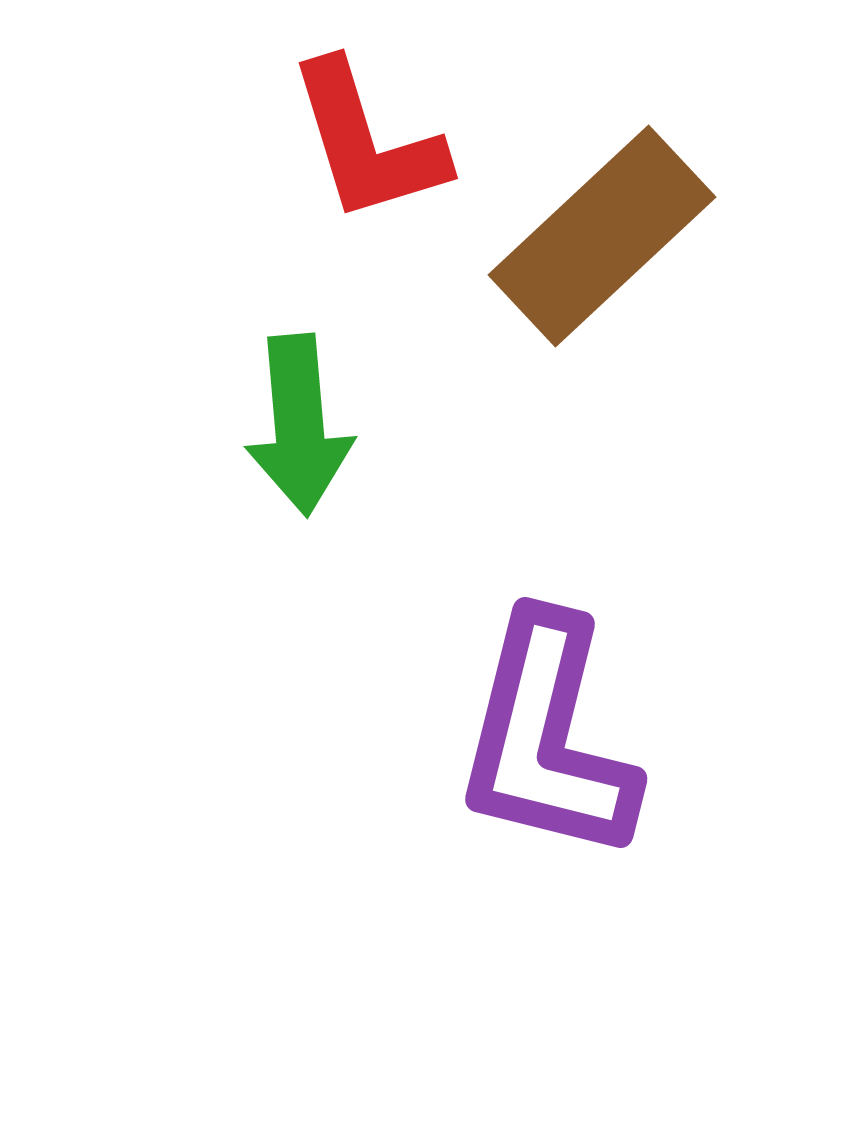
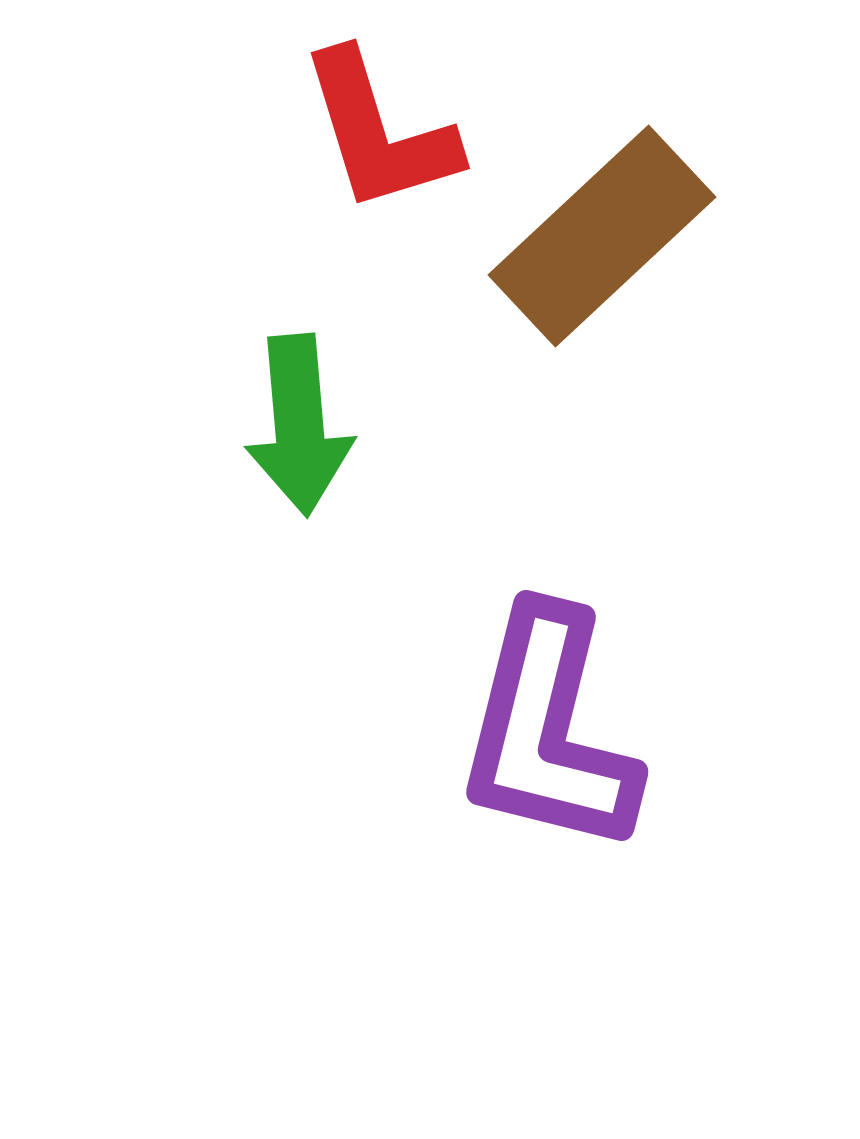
red L-shape: moved 12 px right, 10 px up
purple L-shape: moved 1 px right, 7 px up
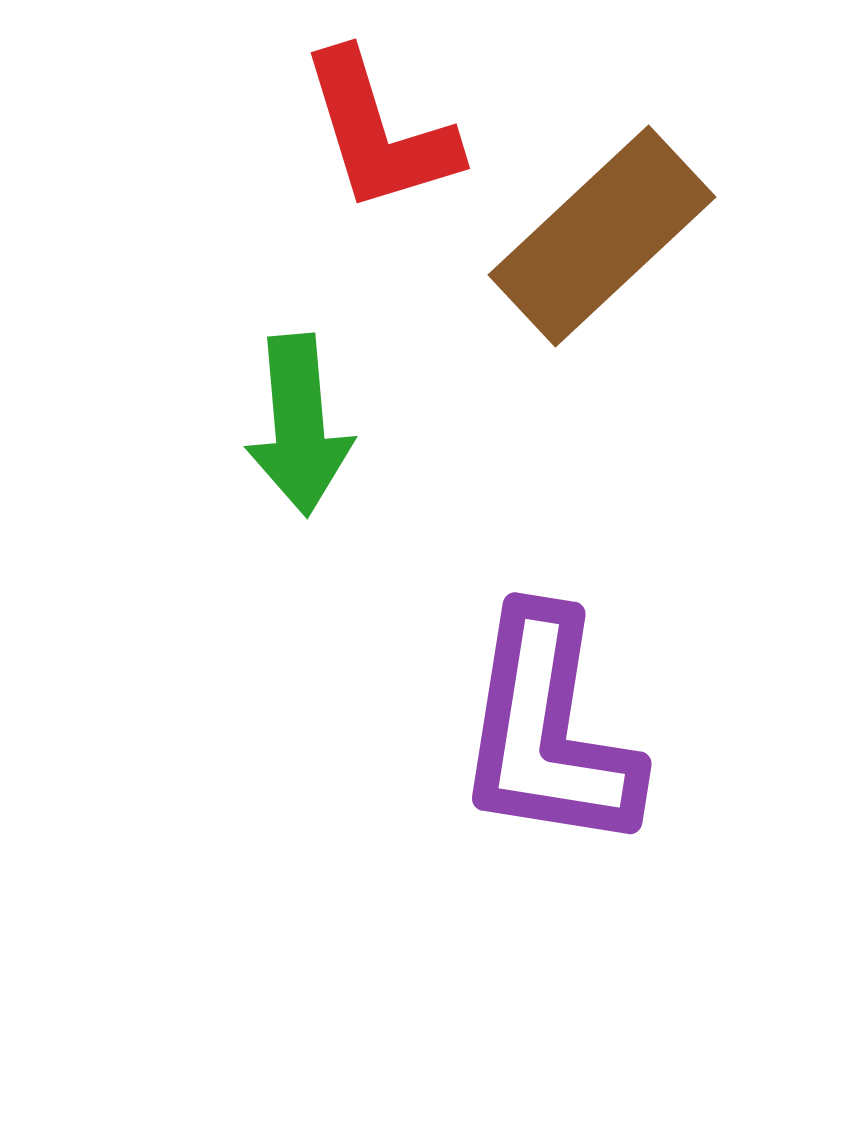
purple L-shape: rotated 5 degrees counterclockwise
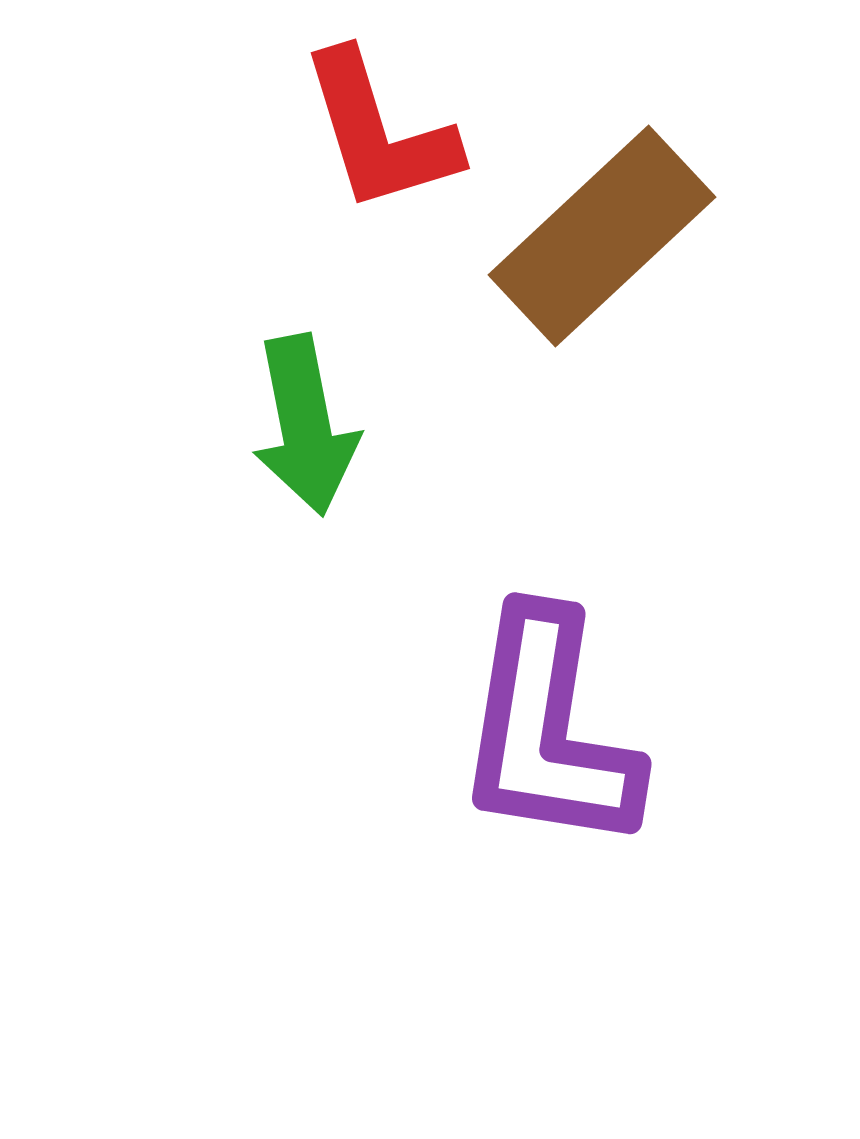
green arrow: moved 6 px right; rotated 6 degrees counterclockwise
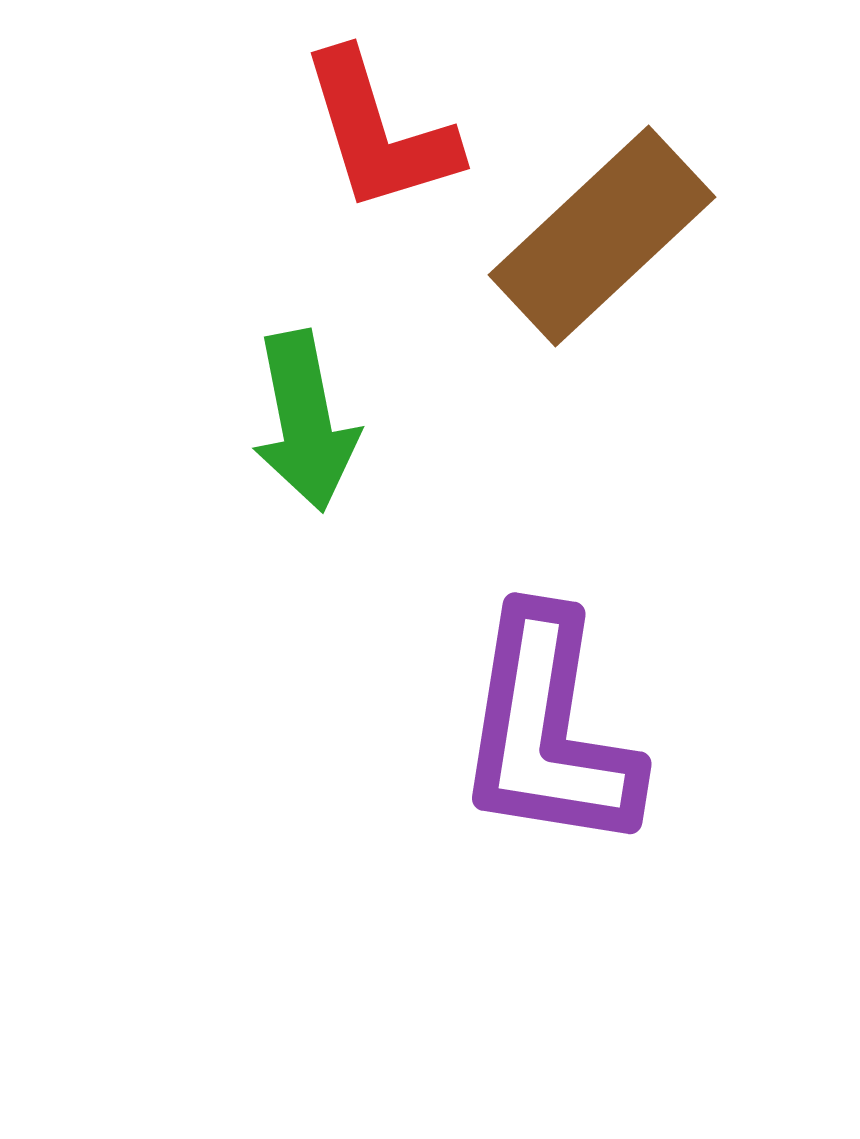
green arrow: moved 4 px up
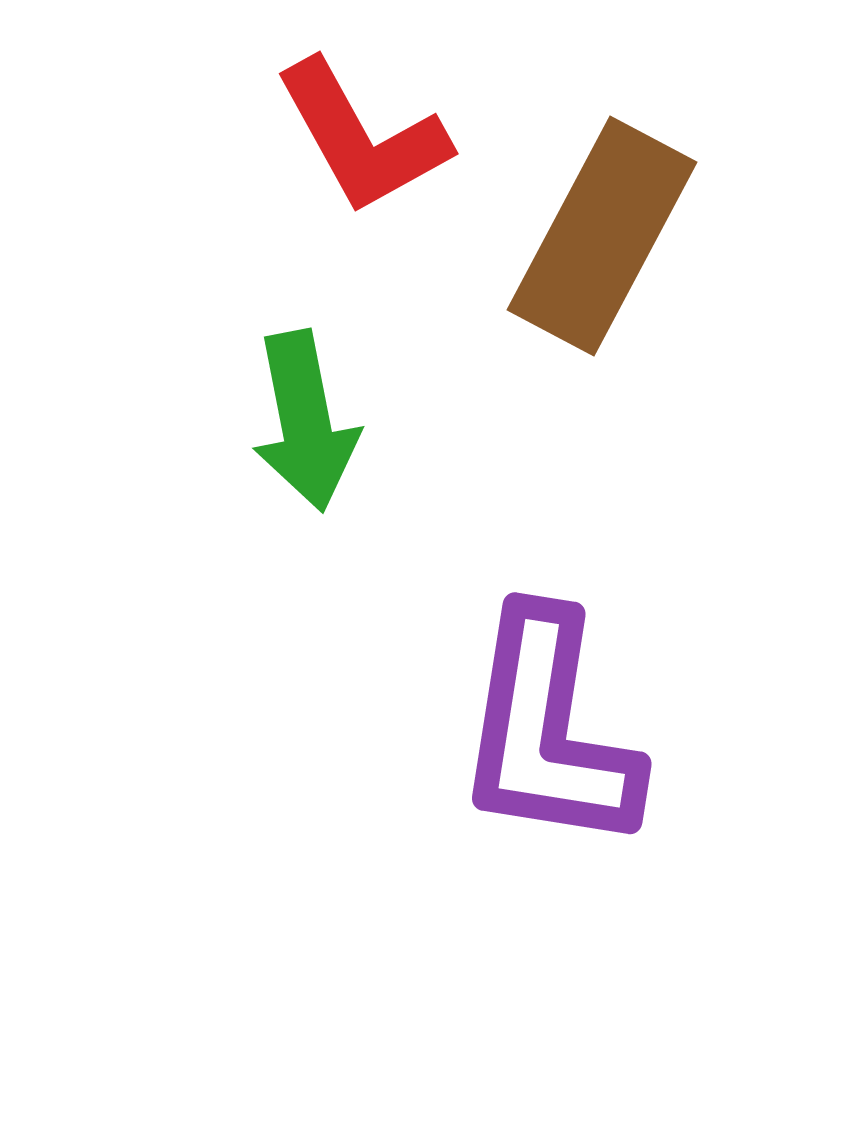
red L-shape: moved 17 px left, 5 px down; rotated 12 degrees counterclockwise
brown rectangle: rotated 19 degrees counterclockwise
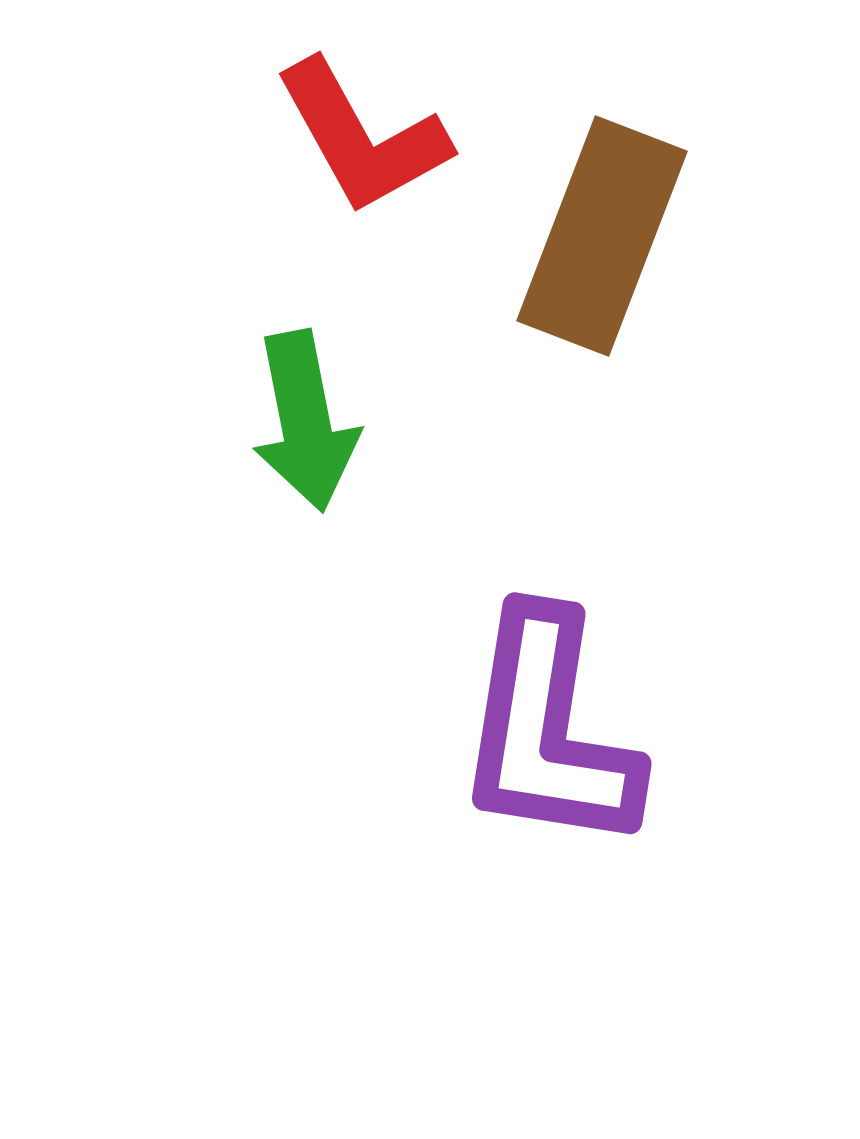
brown rectangle: rotated 7 degrees counterclockwise
